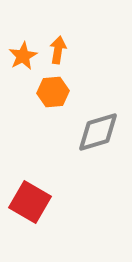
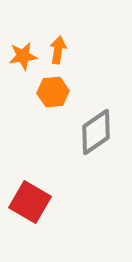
orange star: rotated 20 degrees clockwise
gray diamond: moved 2 px left; rotated 18 degrees counterclockwise
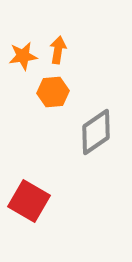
red square: moved 1 px left, 1 px up
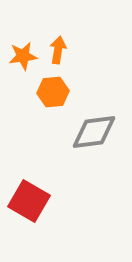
gray diamond: moved 2 px left; rotated 27 degrees clockwise
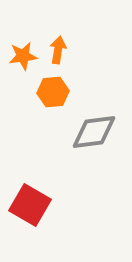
red square: moved 1 px right, 4 px down
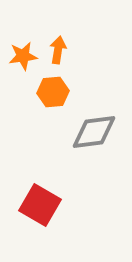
red square: moved 10 px right
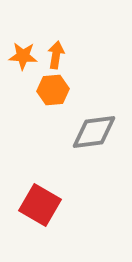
orange arrow: moved 2 px left, 5 px down
orange star: rotated 12 degrees clockwise
orange hexagon: moved 2 px up
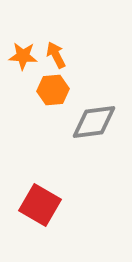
orange arrow: rotated 36 degrees counterclockwise
gray diamond: moved 10 px up
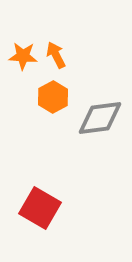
orange hexagon: moved 7 px down; rotated 24 degrees counterclockwise
gray diamond: moved 6 px right, 4 px up
red square: moved 3 px down
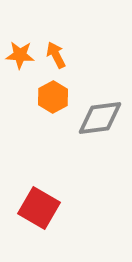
orange star: moved 3 px left, 1 px up
red square: moved 1 px left
